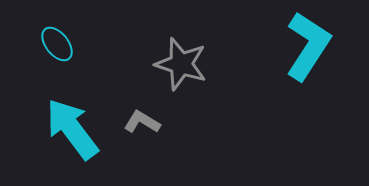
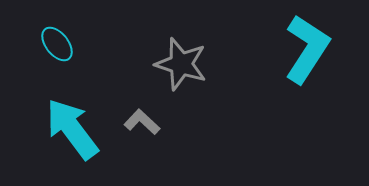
cyan L-shape: moved 1 px left, 3 px down
gray L-shape: rotated 12 degrees clockwise
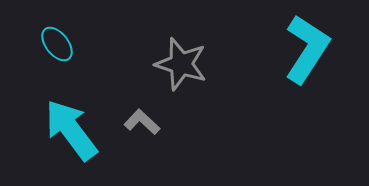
cyan arrow: moved 1 px left, 1 px down
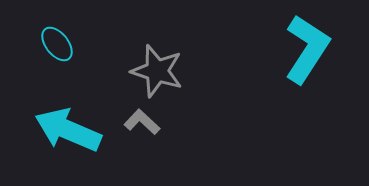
gray star: moved 24 px left, 7 px down
cyan arrow: moved 3 px left; rotated 30 degrees counterclockwise
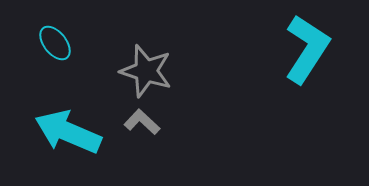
cyan ellipse: moved 2 px left, 1 px up
gray star: moved 11 px left
cyan arrow: moved 2 px down
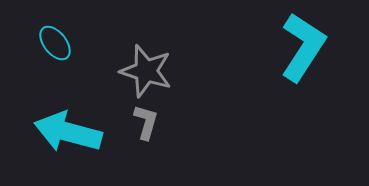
cyan L-shape: moved 4 px left, 2 px up
gray L-shape: moved 4 px right; rotated 63 degrees clockwise
cyan arrow: rotated 8 degrees counterclockwise
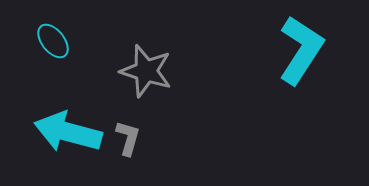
cyan ellipse: moved 2 px left, 2 px up
cyan L-shape: moved 2 px left, 3 px down
gray L-shape: moved 18 px left, 16 px down
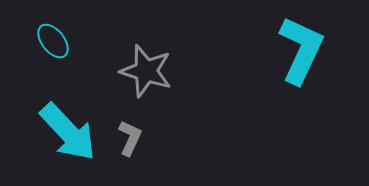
cyan L-shape: rotated 8 degrees counterclockwise
cyan arrow: rotated 148 degrees counterclockwise
gray L-shape: moved 2 px right; rotated 9 degrees clockwise
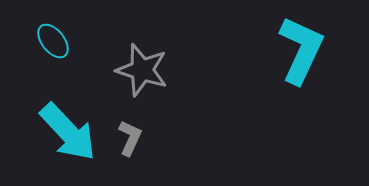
gray star: moved 4 px left, 1 px up
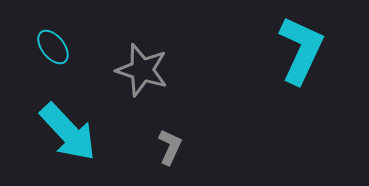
cyan ellipse: moved 6 px down
gray L-shape: moved 40 px right, 9 px down
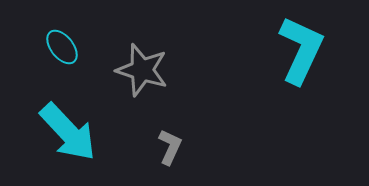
cyan ellipse: moved 9 px right
